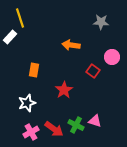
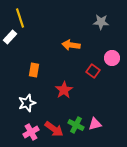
pink circle: moved 1 px down
pink triangle: moved 3 px down; rotated 32 degrees counterclockwise
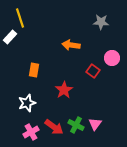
pink triangle: rotated 40 degrees counterclockwise
red arrow: moved 2 px up
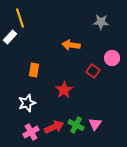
red arrow: rotated 60 degrees counterclockwise
